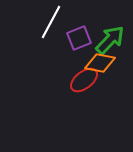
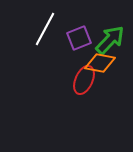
white line: moved 6 px left, 7 px down
red ellipse: rotated 28 degrees counterclockwise
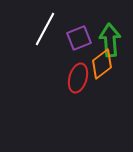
green arrow: rotated 48 degrees counterclockwise
orange diamond: moved 2 px right, 1 px down; rotated 48 degrees counterclockwise
red ellipse: moved 6 px left, 2 px up; rotated 8 degrees counterclockwise
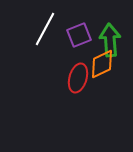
purple square: moved 3 px up
orange diamond: rotated 12 degrees clockwise
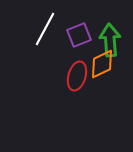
red ellipse: moved 1 px left, 2 px up
